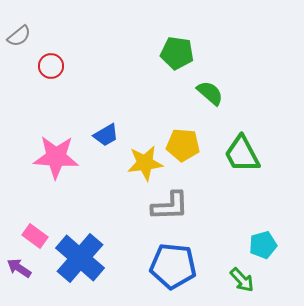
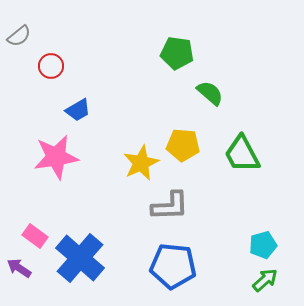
blue trapezoid: moved 28 px left, 25 px up
pink star: rotated 12 degrees counterclockwise
yellow star: moved 4 px left; rotated 18 degrees counterclockwise
green arrow: moved 23 px right; rotated 88 degrees counterclockwise
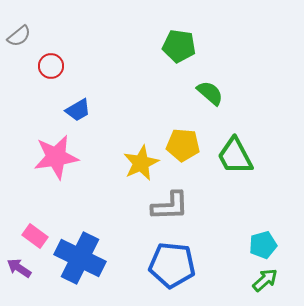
green pentagon: moved 2 px right, 7 px up
green trapezoid: moved 7 px left, 2 px down
blue cross: rotated 15 degrees counterclockwise
blue pentagon: moved 1 px left, 1 px up
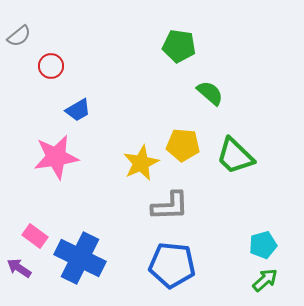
green trapezoid: rotated 18 degrees counterclockwise
